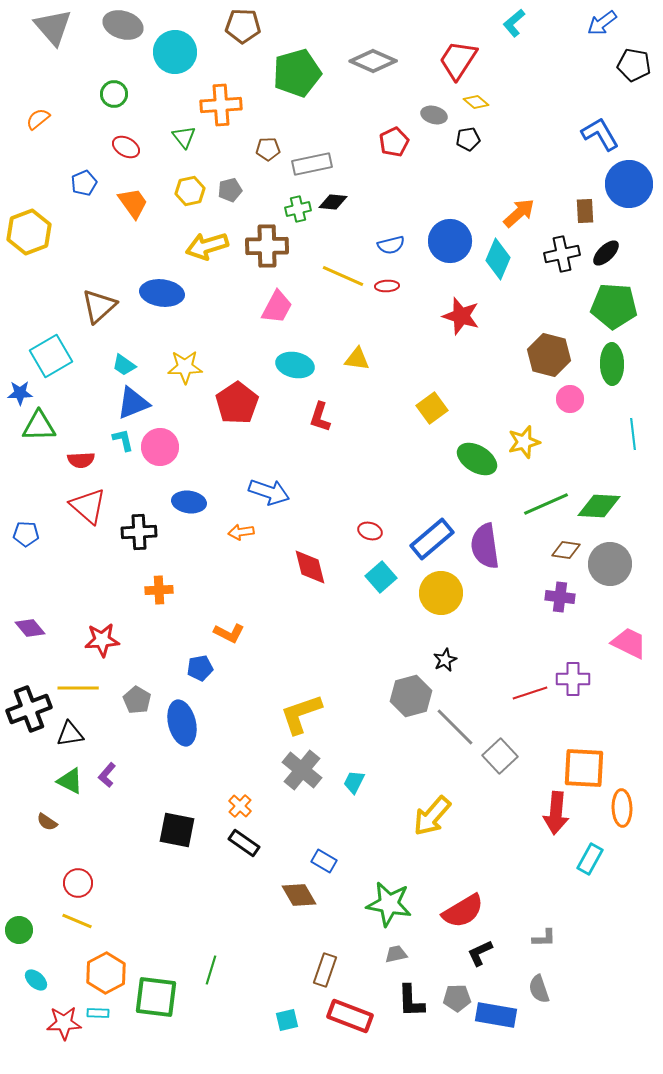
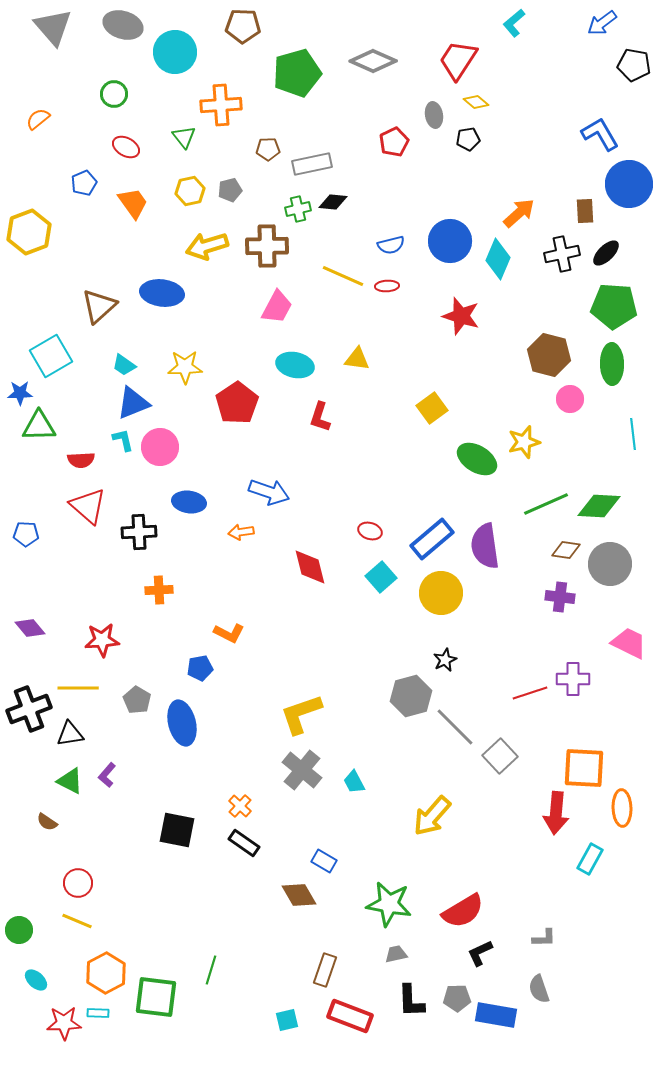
gray ellipse at (434, 115): rotated 65 degrees clockwise
cyan trapezoid at (354, 782): rotated 55 degrees counterclockwise
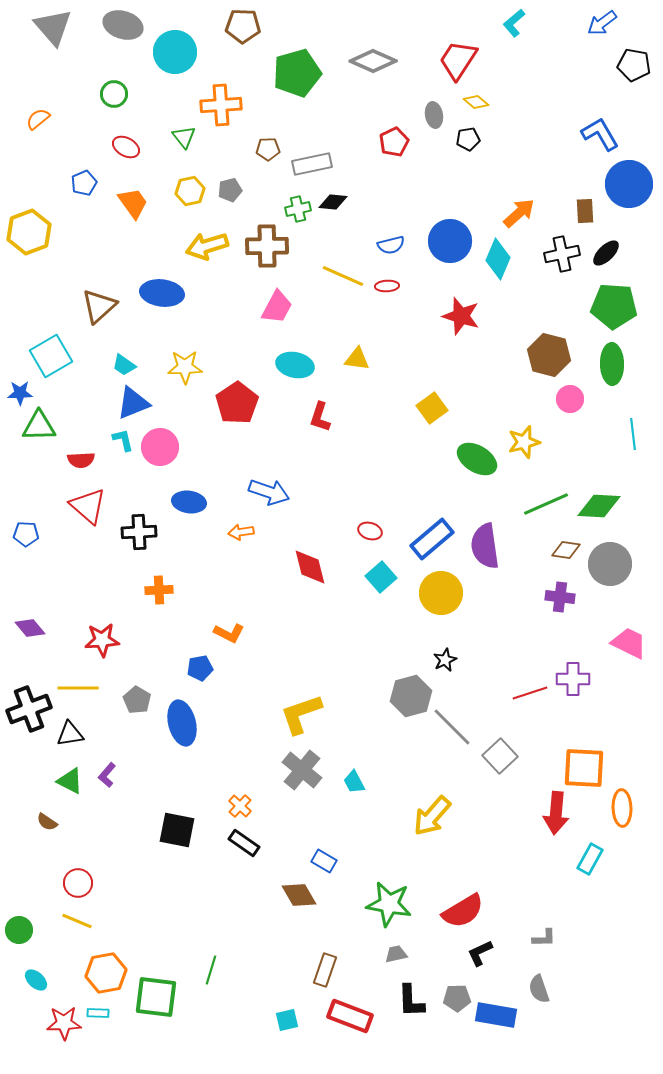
gray line at (455, 727): moved 3 px left
orange hexagon at (106, 973): rotated 18 degrees clockwise
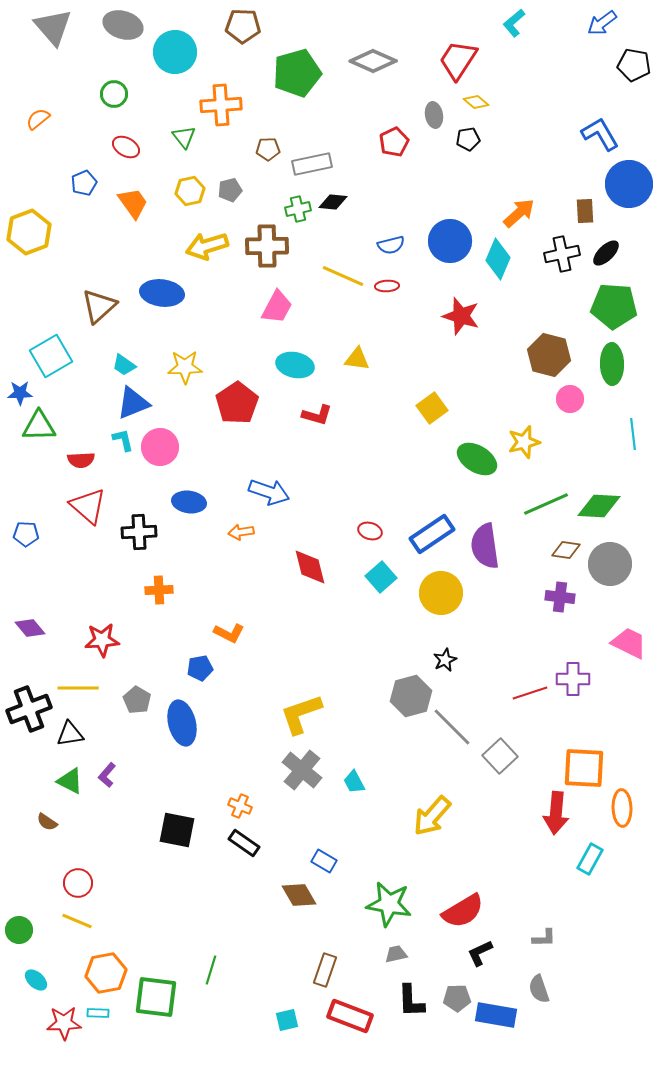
red L-shape at (320, 417): moved 3 px left, 2 px up; rotated 92 degrees counterclockwise
blue rectangle at (432, 539): moved 5 px up; rotated 6 degrees clockwise
orange cross at (240, 806): rotated 20 degrees counterclockwise
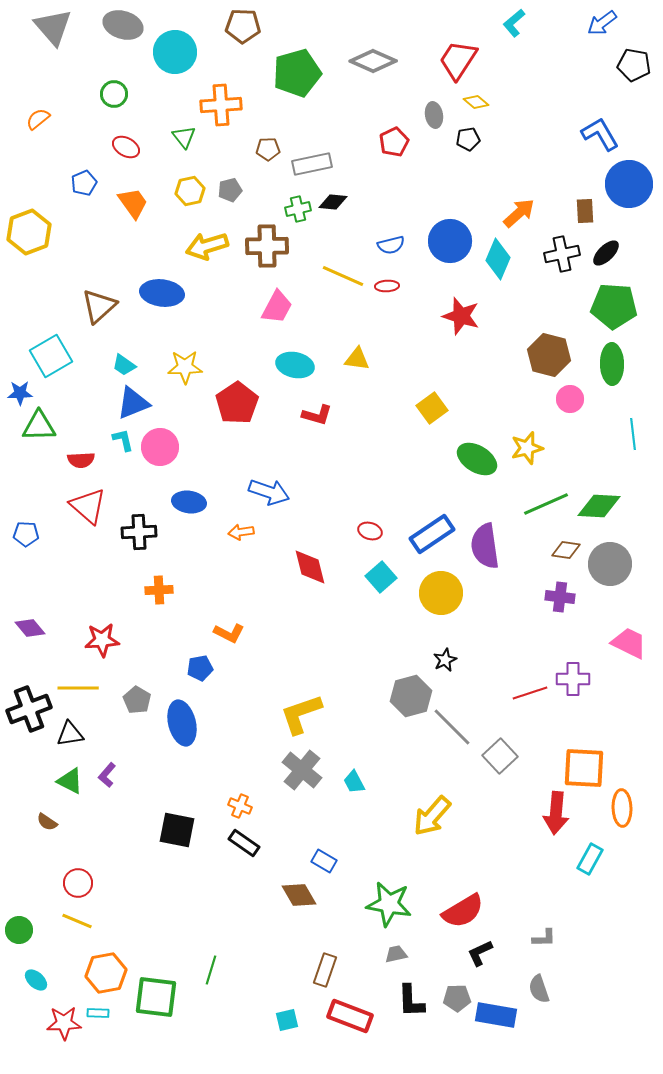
yellow star at (524, 442): moved 3 px right, 6 px down
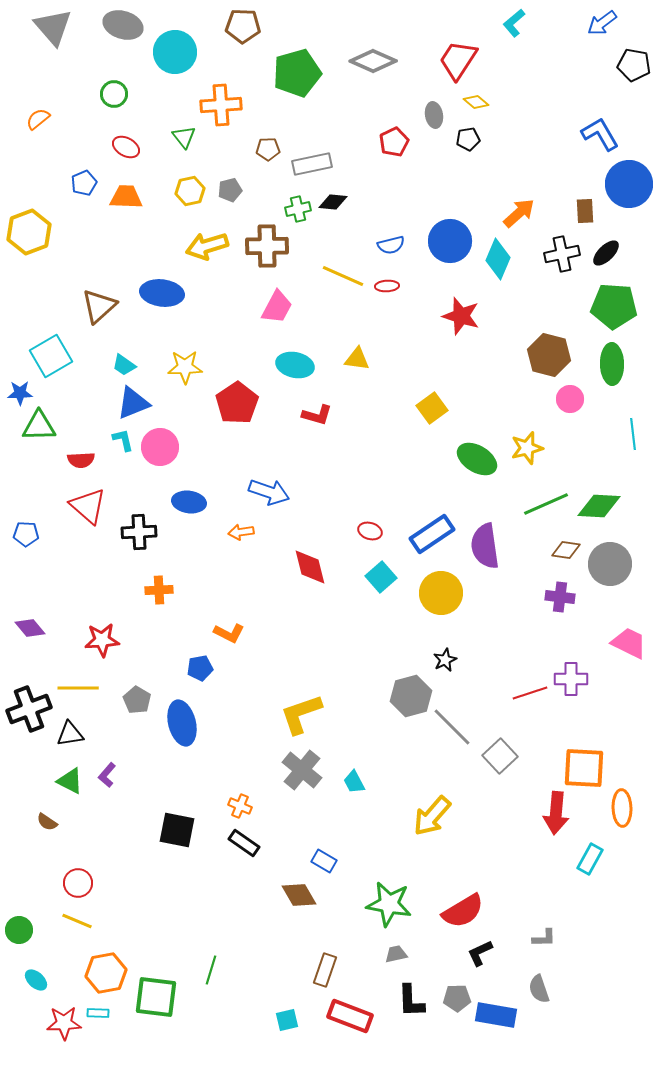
orange trapezoid at (133, 203): moved 7 px left, 6 px up; rotated 52 degrees counterclockwise
purple cross at (573, 679): moved 2 px left
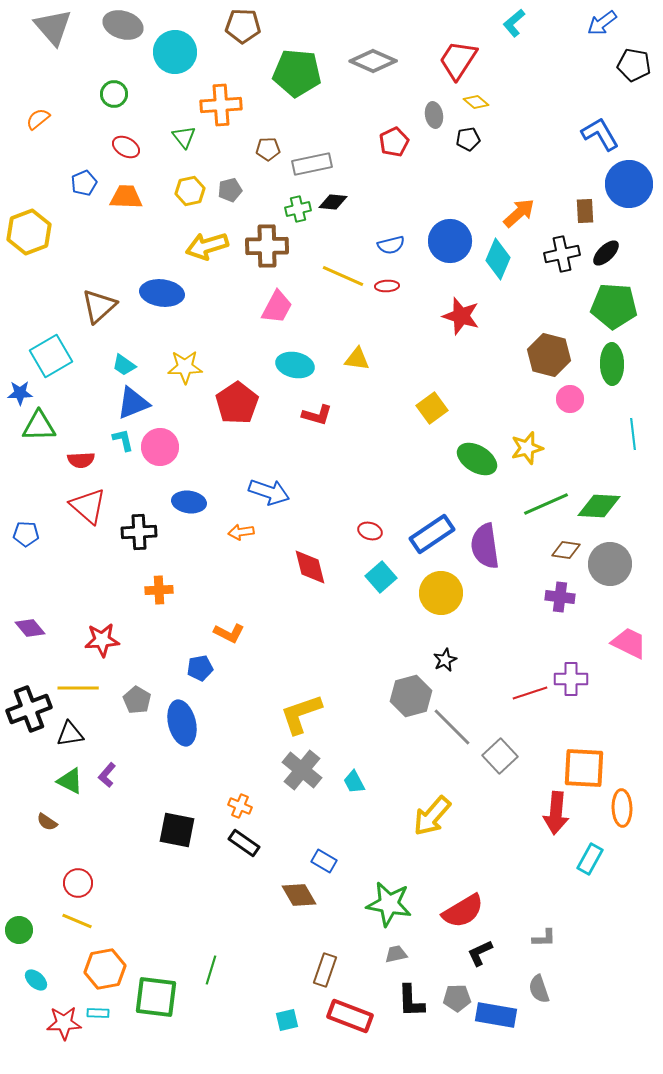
green pentagon at (297, 73): rotated 21 degrees clockwise
orange hexagon at (106, 973): moved 1 px left, 4 px up
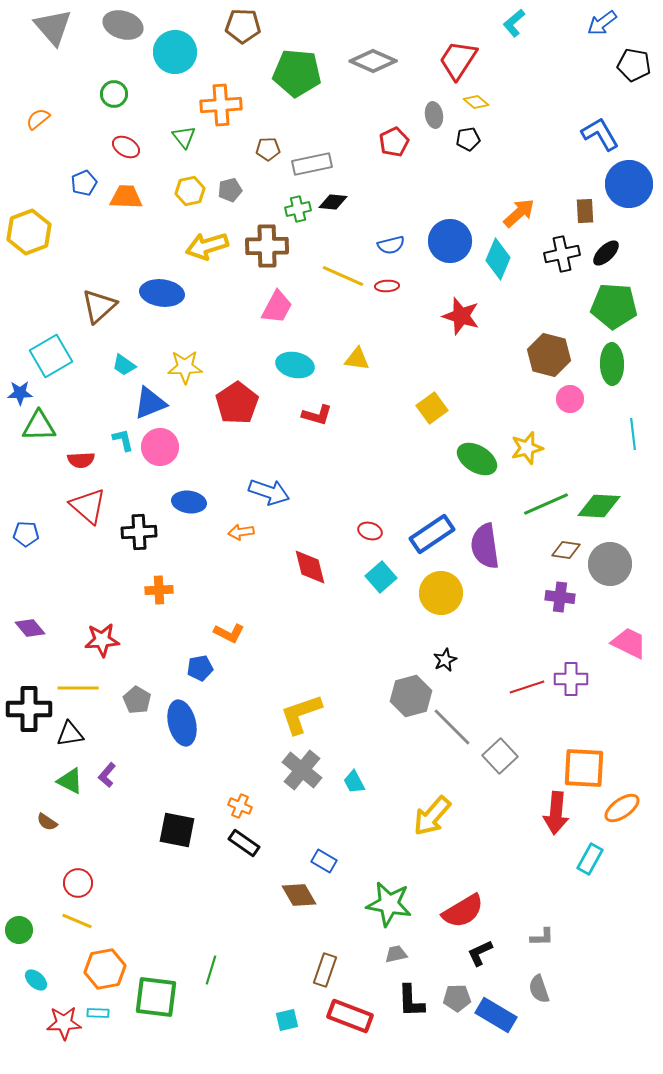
blue triangle at (133, 403): moved 17 px right
red line at (530, 693): moved 3 px left, 6 px up
black cross at (29, 709): rotated 21 degrees clockwise
orange ellipse at (622, 808): rotated 57 degrees clockwise
gray L-shape at (544, 938): moved 2 px left, 1 px up
blue rectangle at (496, 1015): rotated 21 degrees clockwise
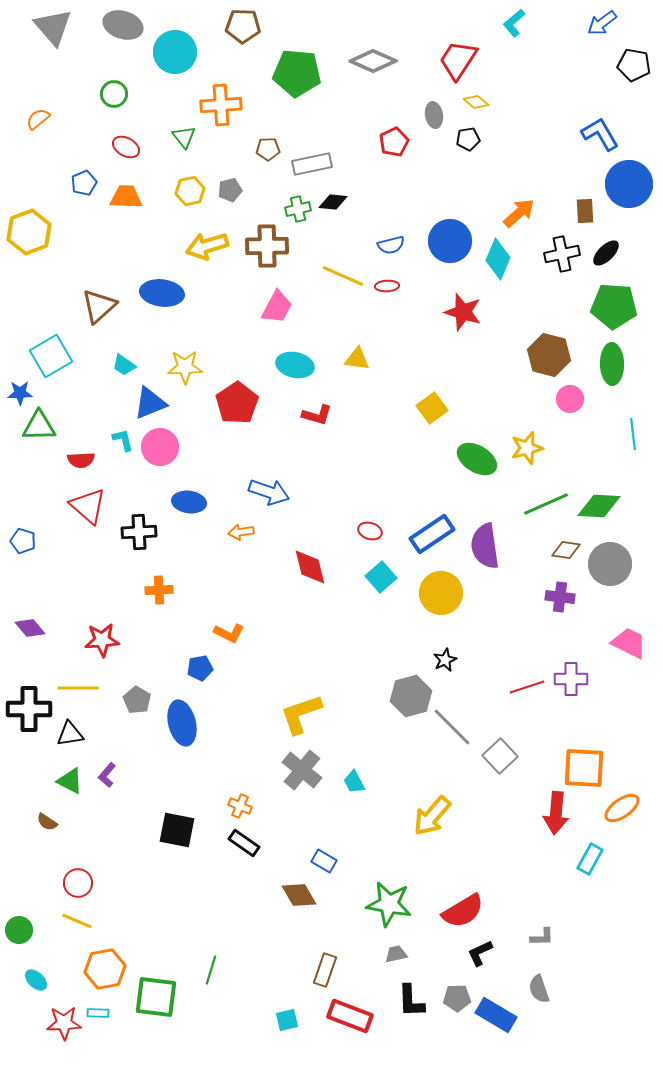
red star at (461, 316): moved 2 px right, 4 px up
blue pentagon at (26, 534): moved 3 px left, 7 px down; rotated 15 degrees clockwise
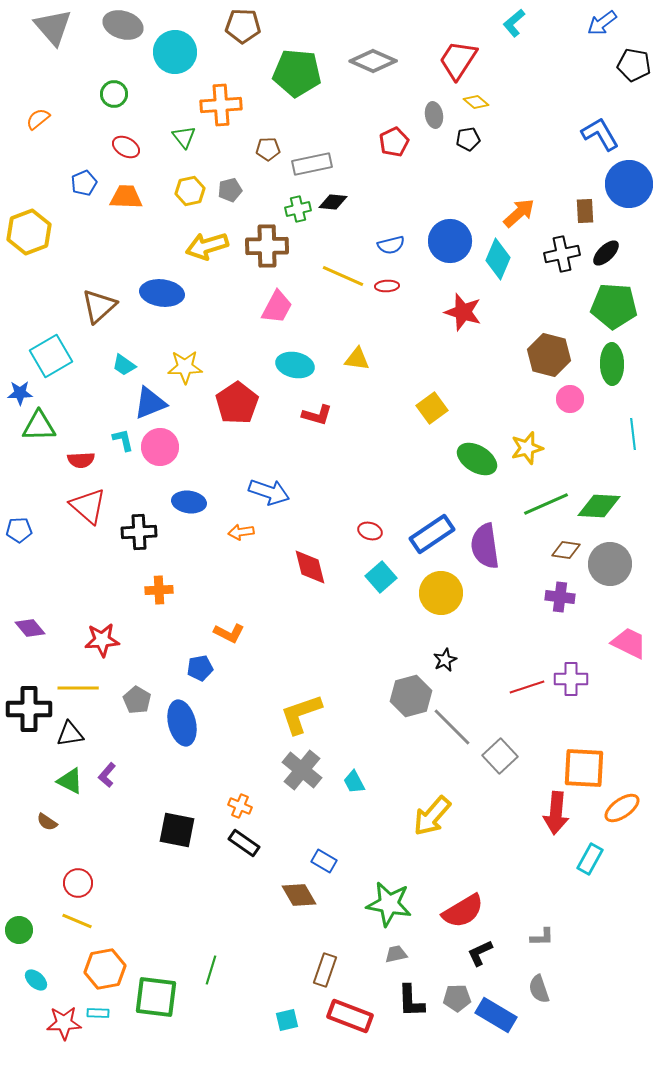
blue pentagon at (23, 541): moved 4 px left, 11 px up; rotated 20 degrees counterclockwise
